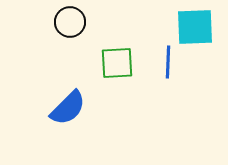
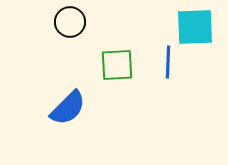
green square: moved 2 px down
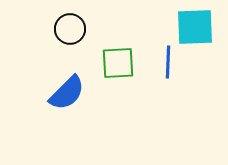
black circle: moved 7 px down
green square: moved 1 px right, 2 px up
blue semicircle: moved 1 px left, 15 px up
